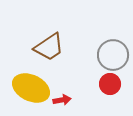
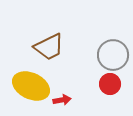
brown trapezoid: rotated 8 degrees clockwise
yellow ellipse: moved 2 px up
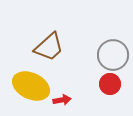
brown trapezoid: rotated 16 degrees counterclockwise
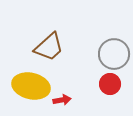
gray circle: moved 1 px right, 1 px up
yellow ellipse: rotated 12 degrees counterclockwise
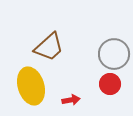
yellow ellipse: rotated 60 degrees clockwise
red arrow: moved 9 px right
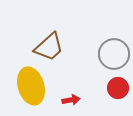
red circle: moved 8 px right, 4 px down
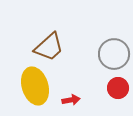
yellow ellipse: moved 4 px right
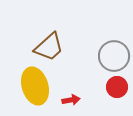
gray circle: moved 2 px down
red circle: moved 1 px left, 1 px up
